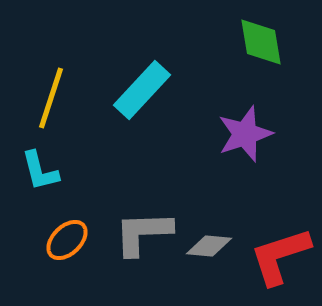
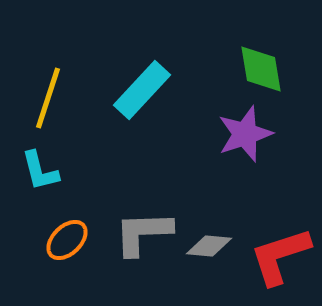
green diamond: moved 27 px down
yellow line: moved 3 px left
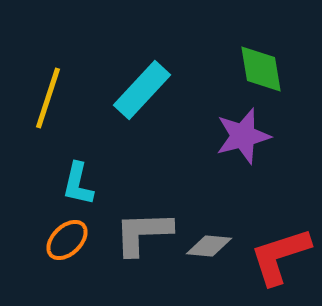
purple star: moved 2 px left, 2 px down; rotated 4 degrees clockwise
cyan L-shape: moved 38 px right, 13 px down; rotated 27 degrees clockwise
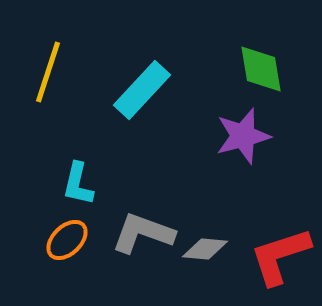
yellow line: moved 26 px up
gray L-shape: rotated 22 degrees clockwise
gray diamond: moved 4 px left, 3 px down
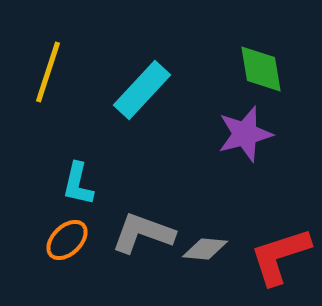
purple star: moved 2 px right, 2 px up
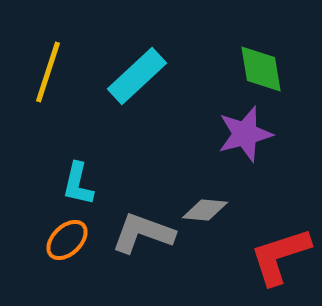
cyan rectangle: moved 5 px left, 14 px up; rotated 4 degrees clockwise
gray diamond: moved 39 px up
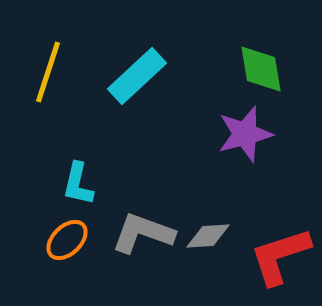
gray diamond: moved 3 px right, 26 px down; rotated 9 degrees counterclockwise
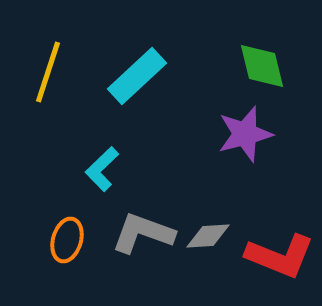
green diamond: moved 1 px right, 3 px up; rotated 4 degrees counterclockwise
cyan L-shape: moved 24 px right, 15 px up; rotated 33 degrees clockwise
orange ellipse: rotated 30 degrees counterclockwise
red L-shape: rotated 140 degrees counterclockwise
